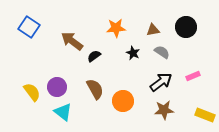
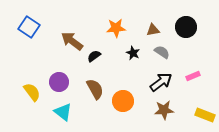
purple circle: moved 2 px right, 5 px up
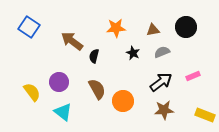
gray semicircle: rotated 56 degrees counterclockwise
black semicircle: rotated 40 degrees counterclockwise
brown semicircle: moved 2 px right
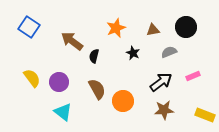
orange star: rotated 18 degrees counterclockwise
gray semicircle: moved 7 px right
yellow semicircle: moved 14 px up
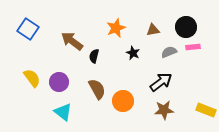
blue square: moved 1 px left, 2 px down
pink rectangle: moved 29 px up; rotated 16 degrees clockwise
yellow rectangle: moved 1 px right, 5 px up
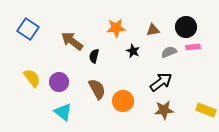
orange star: rotated 18 degrees clockwise
black star: moved 2 px up
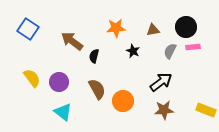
gray semicircle: moved 1 px right, 1 px up; rotated 42 degrees counterclockwise
